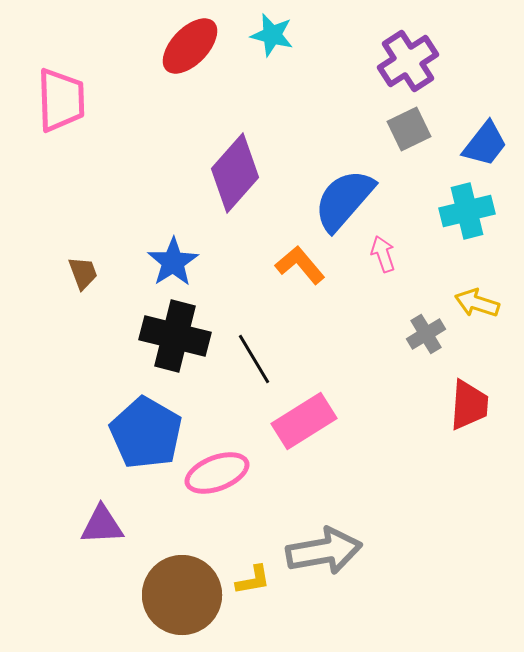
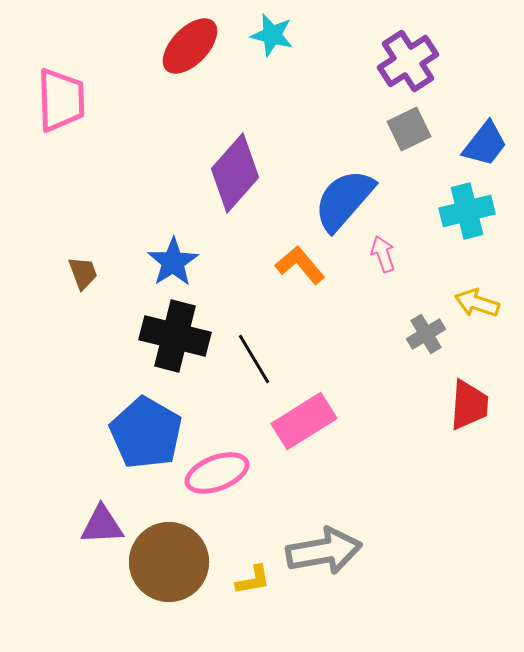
brown circle: moved 13 px left, 33 px up
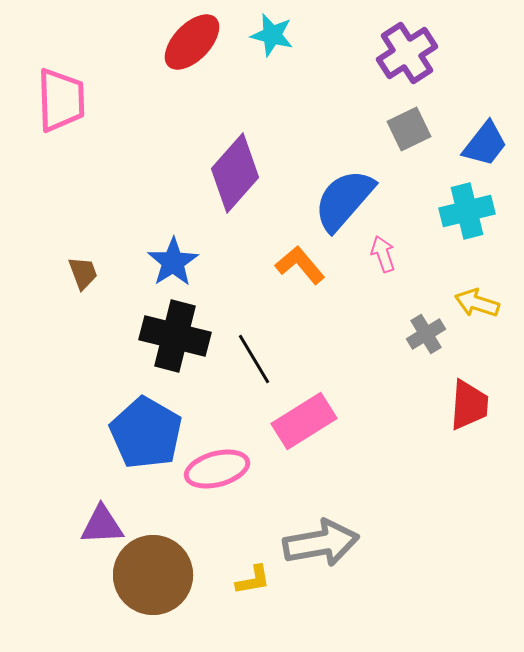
red ellipse: moved 2 px right, 4 px up
purple cross: moved 1 px left, 8 px up
pink ellipse: moved 4 px up; rotated 6 degrees clockwise
gray arrow: moved 3 px left, 8 px up
brown circle: moved 16 px left, 13 px down
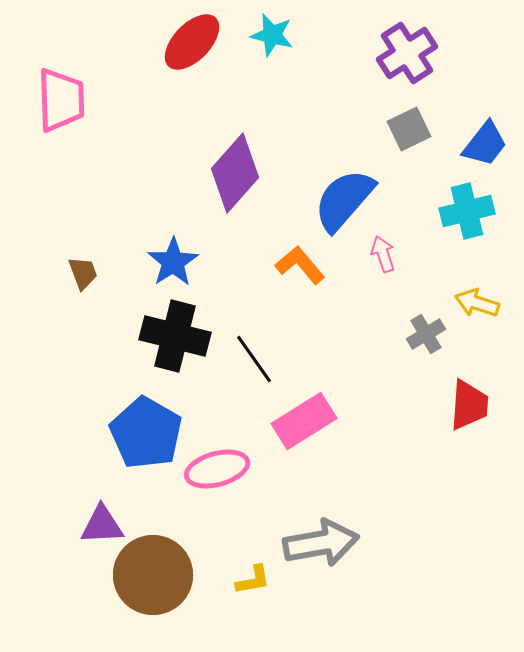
black line: rotated 4 degrees counterclockwise
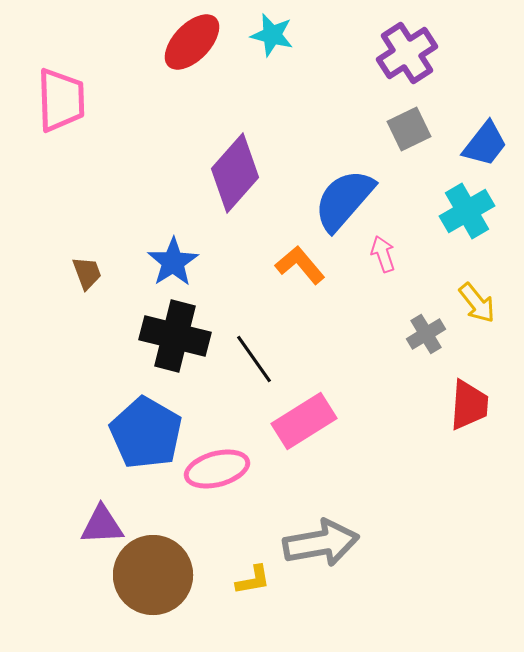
cyan cross: rotated 16 degrees counterclockwise
brown trapezoid: moved 4 px right
yellow arrow: rotated 147 degrees counterclockwise
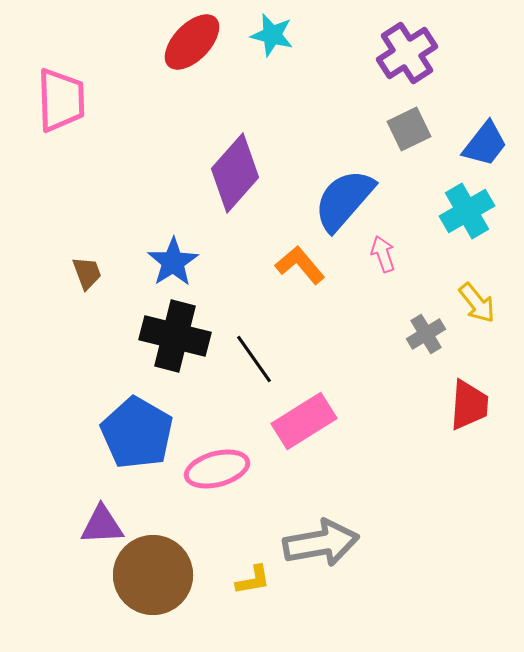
blue pentagon: moved 9 px left
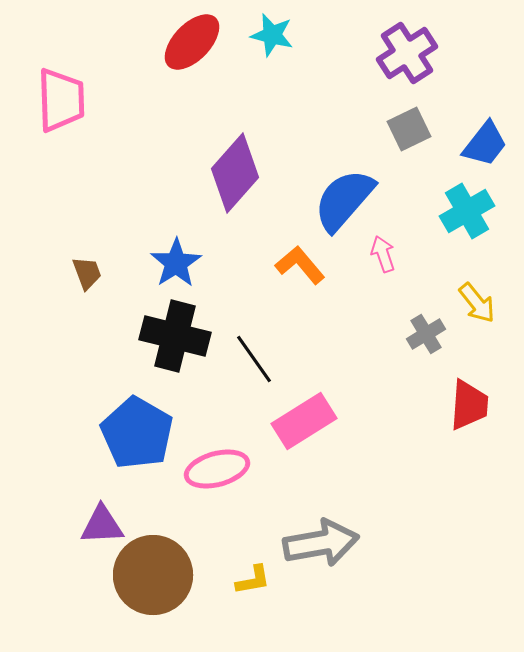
blue star: moved 3 px right, 1 px down
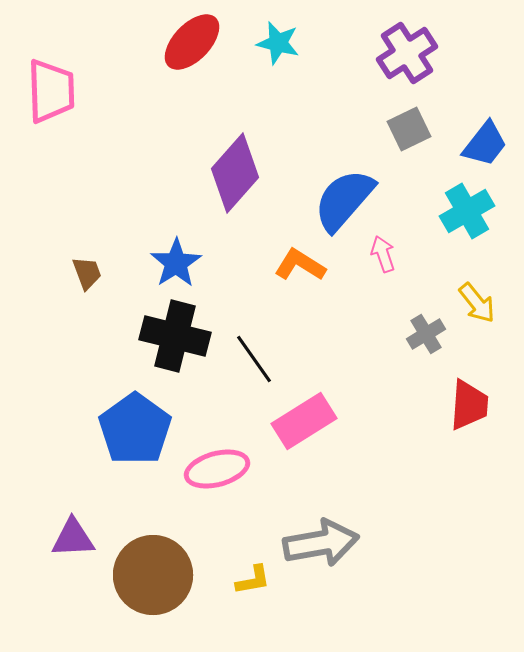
cyan star: moved 6 px right, 8 px down
pink trapezoid: moved 10 px left, 9 px up
orange L-shape: rotated 18 degrees counterclockwise
blue pentagon: moved 2 px left, 4 px up; rotated 6 degrees clockwise
purple triangle: moved 29 px left, 13 px down
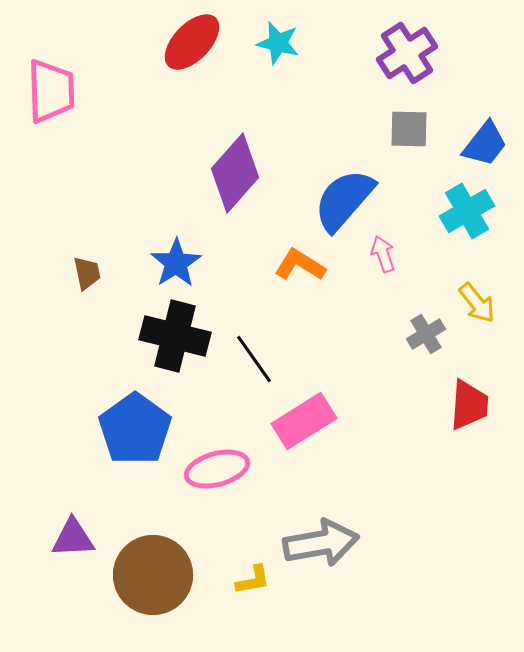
gray square: rotated 27 degrees clockwise
brown trapezoid: rotated 9 degrees clockwise
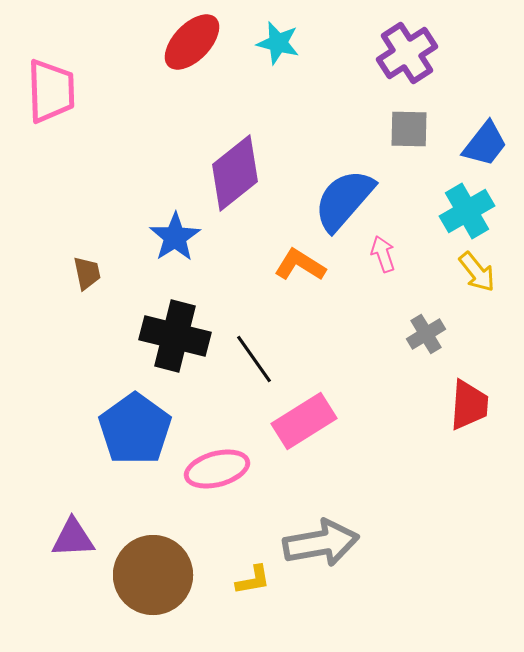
purple diamond: rotated 10 degrees clockwise
blue star: moved 1 px left, 26 px up
yellow arrow: moved 31 px up
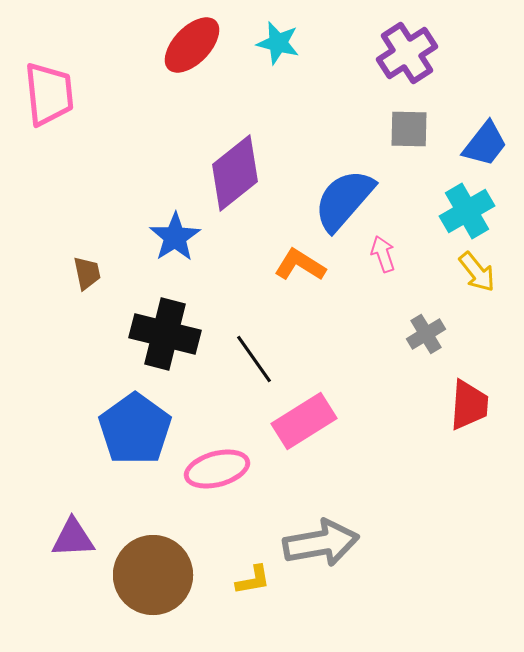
red ellipse: moved 3 px down
pink trapezoid: moved 2 px left, 3 px down; rotated 4 degrees counterclockwise
black cross: moved 10 px left, 2 px up
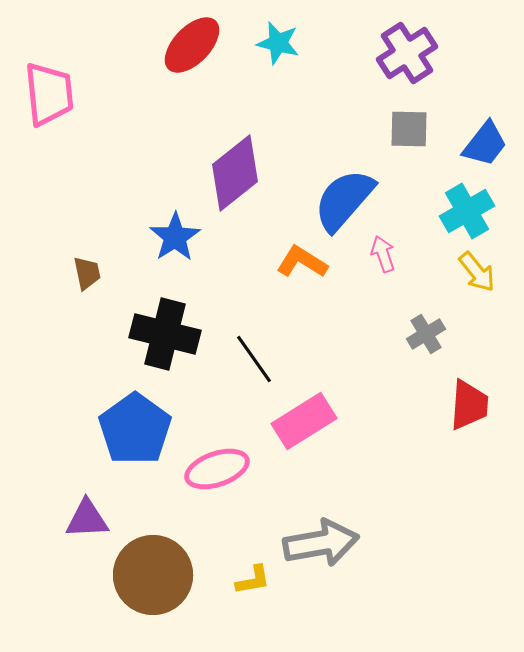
orange L-shape: moved 2 px right, 3 px up
pink ellipse: rotated 4 degrees counterclockwise
purple triangle: moved 14 px right, 19 px up
